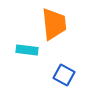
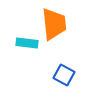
cyan rectangle: moved 7 px up
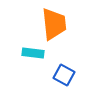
cyan rectangle: moved 6 px right, 10 px down
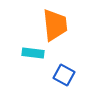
orange trapezoid: moved 1 px right, 1 px down
